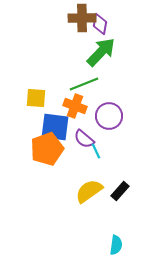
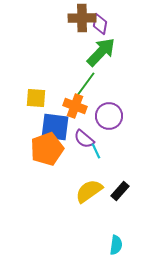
green line: moved 1 px right, 1 px down; rotated 32 degrees counterclockwise
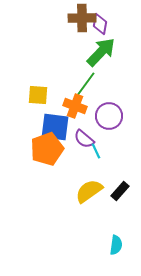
yellow square: moved 2 px right, 3 px up
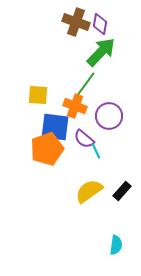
brown cross: moved 6 px left, 4 px down; rotated 20 degrees clockwise
black rectangle: moved 2 px right
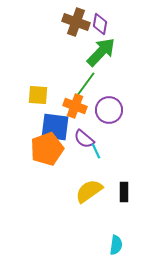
purple circle: moved 6 px up
black rectangle: moved 2 px right, 1 px down; rotated 42 degrees counterclockwise
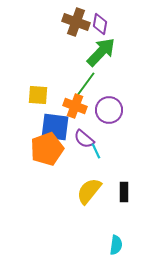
yellow semicircle: rotated 16 degrees counterclockwise
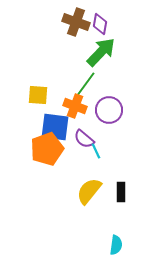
black rectangle: moved 3 px left
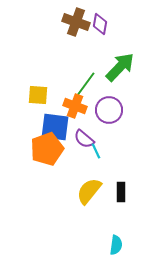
green arrow: moved 19 px right, 15 px down
